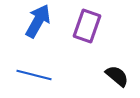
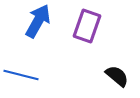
blue line: moved 13 px left
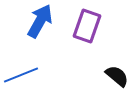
blue arrow: moved 2 px right
blue line: rotated 36 degrees counterclockwise
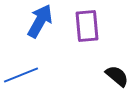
purple rectangle: rotated 24 degrees counterclockwise
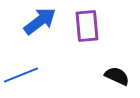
blue arrow: rotated 24 degrees clockwise
black semicircle: rotated 15 degrees counterclockwise
